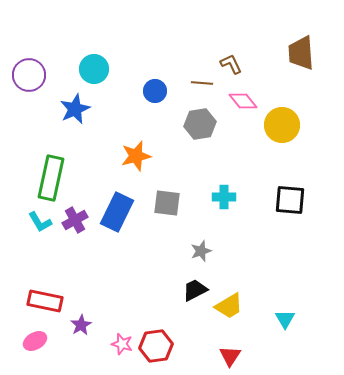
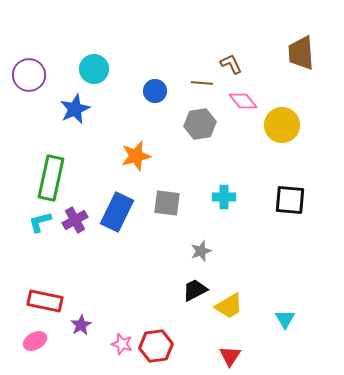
cyan L-shape: rotated 105 degrees clockwise
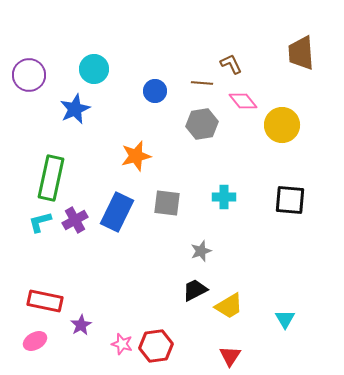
gray hexagon: moved 2 px right
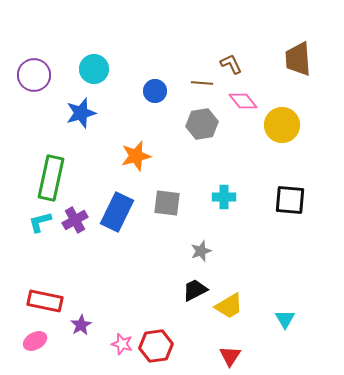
brown trapezoid: moved 3 px left, 6 px down
purple circle: moved 5 px right
blue star: moved 6 px right, 4 px down; rotated 8 degrees clockwise
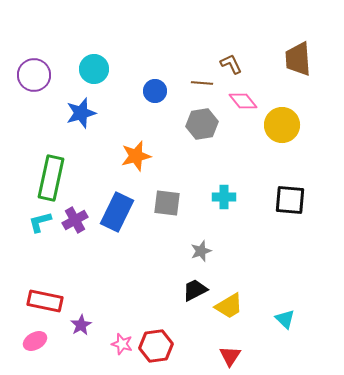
cyan triangle: rotated 15 degrees counterclockwise
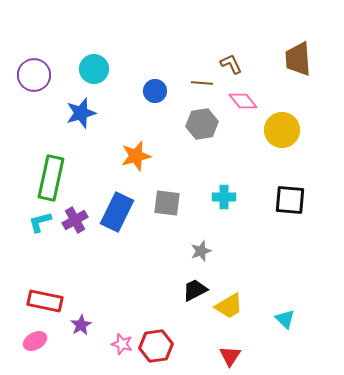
yellow circle: moved 5 px down
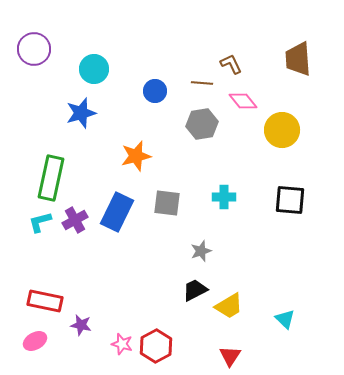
purple circle: moved 26 px up
purple star: rotated 30 degrees counterclockwise
red hexagon: rotated 20 degrees counterclockwise
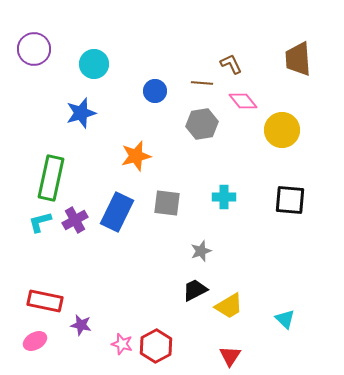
cyan circle: moved 5 px up
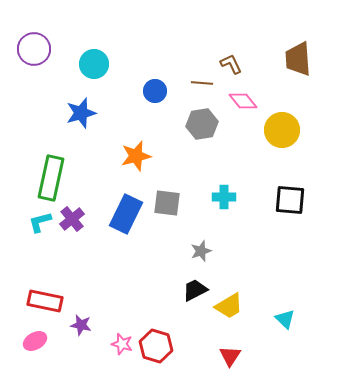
blue rectangle: moved 9 px right, 2 px down
purple cross: moved 3 px left, 1 px up; rotated 10 degrees counterclockwise
red hexagon: rotated 16 degrees counterclockwise
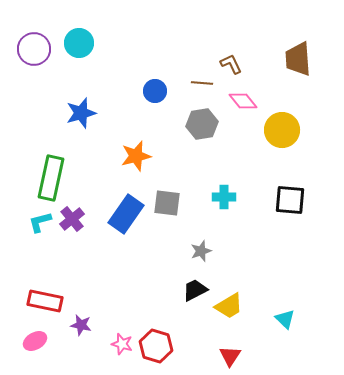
cyan circle: moved 15 px left, 21 px up
blue rectangle: rotated 9 degrees clockwise
